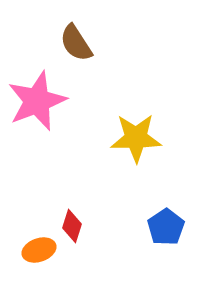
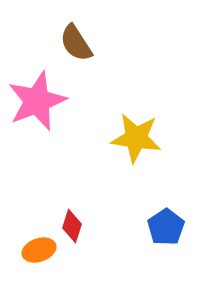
yellow star: rotated 9 degrees clockwise
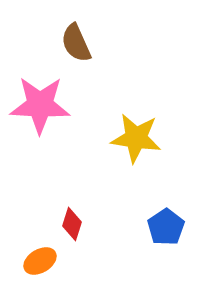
brown semicircle: rotated 9 degrees clockwise
pink star: moved 3 px right, 4 px down; rotated 24 degrees clockwise
red diamond: moved 2 px up
orange ellipse: moved 1 px right, 11 px down; rotated 12 degrees counterclockwise
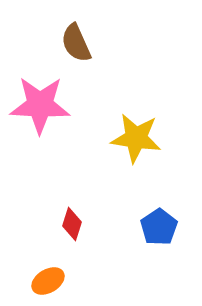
blue pentagon: moved 7 px left
orange ellipse: moved 8 px right, 20 px down
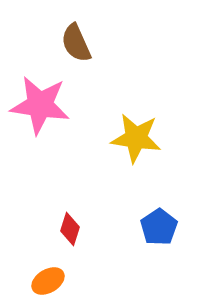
pink star: rotated 6 degrees clockwise
red diamond: moved 2 px left, 5 px down
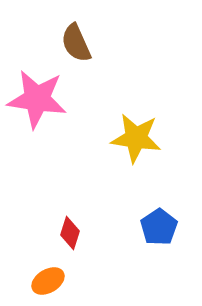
pink star: moved 3 px left, 6 px up
red diamond: moved 4 px down
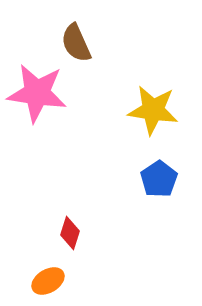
pink star: moved 6 px up
yellow star: moved 17 px right, 28 px up
blue pentagon: moved 48 px up
